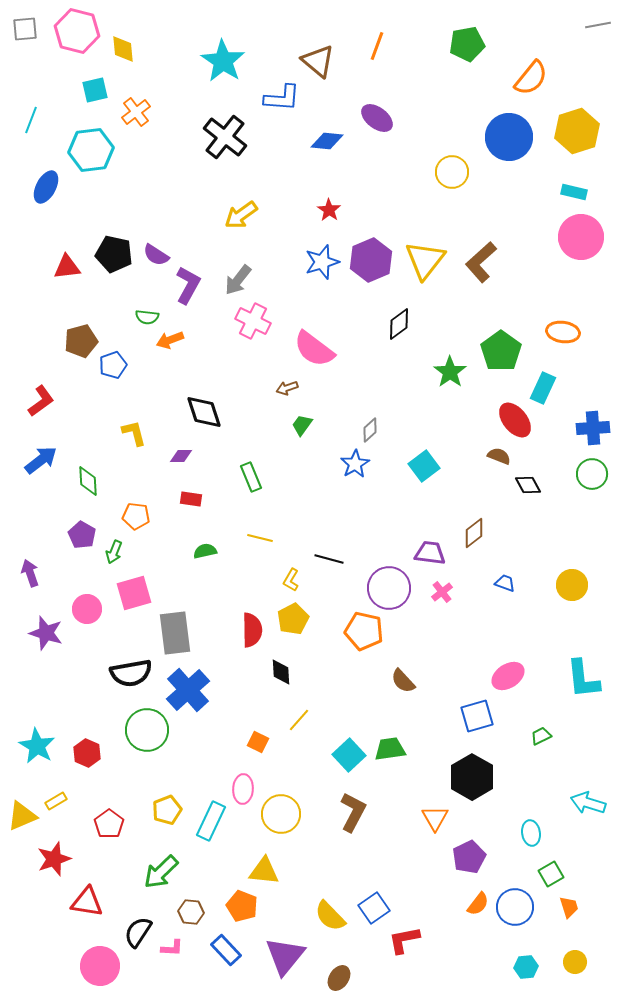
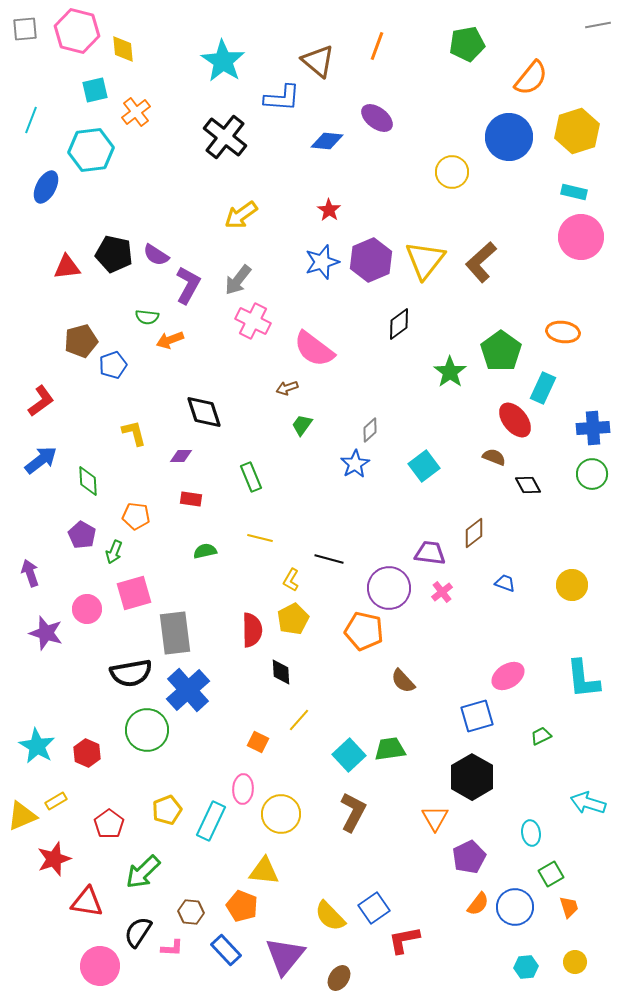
brown semicircle at (499, 456): moved 5 px left, 1 px down
green arrow at (161, 872): moved 18 px left
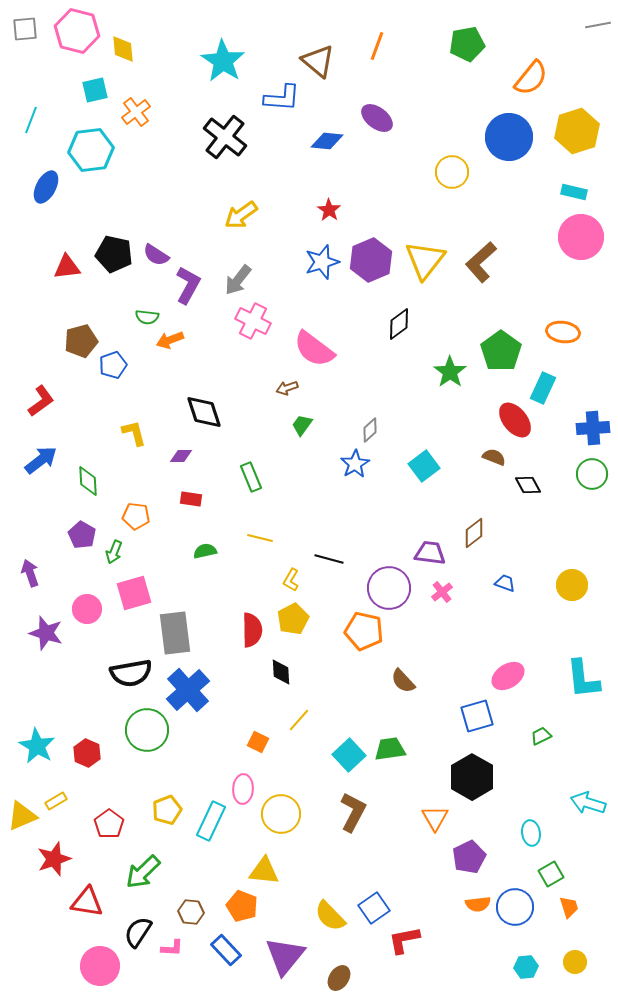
orange semicircle at (478, 904): rotated 45 degrees clockwise
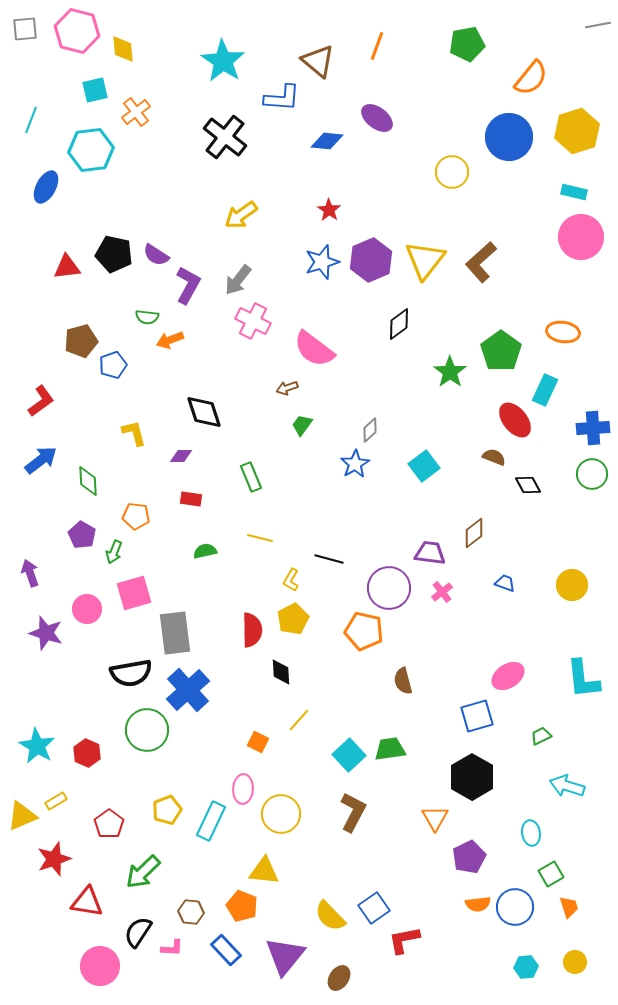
cyan rectangle at (543, 388): moved 2 px right, 2 px down
brown semicircle at (403, 681): rotated 28 degrees clockwise
cyan arrow at (588, 803): moved 21 px left, 17 px up
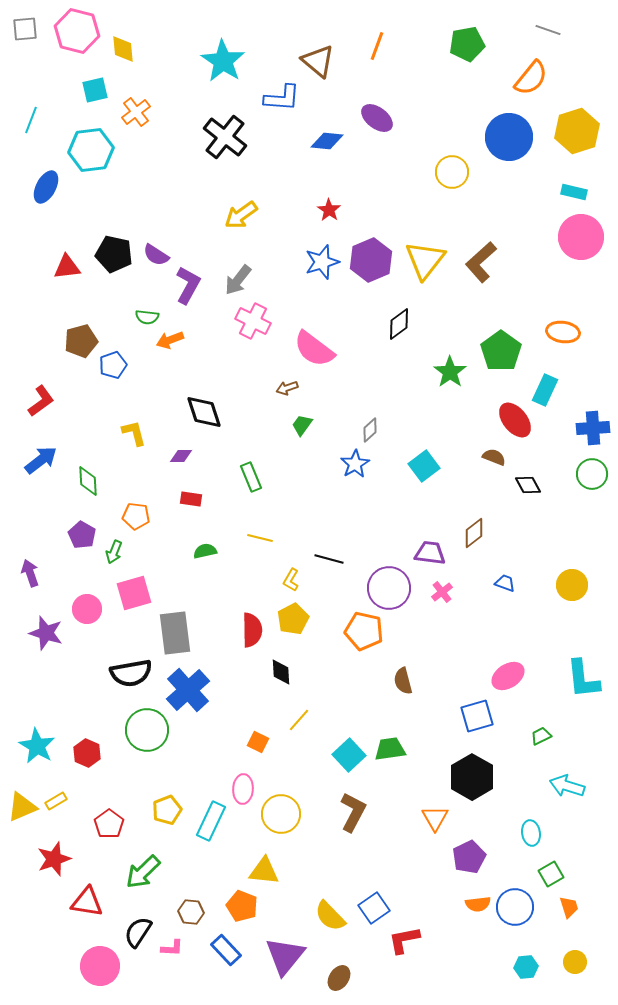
gray line at (598, 25): moved 50 px left, 5 px down; rotated 30 degrees clockwise
yellow triangle at (22, 816): moved 9 px up
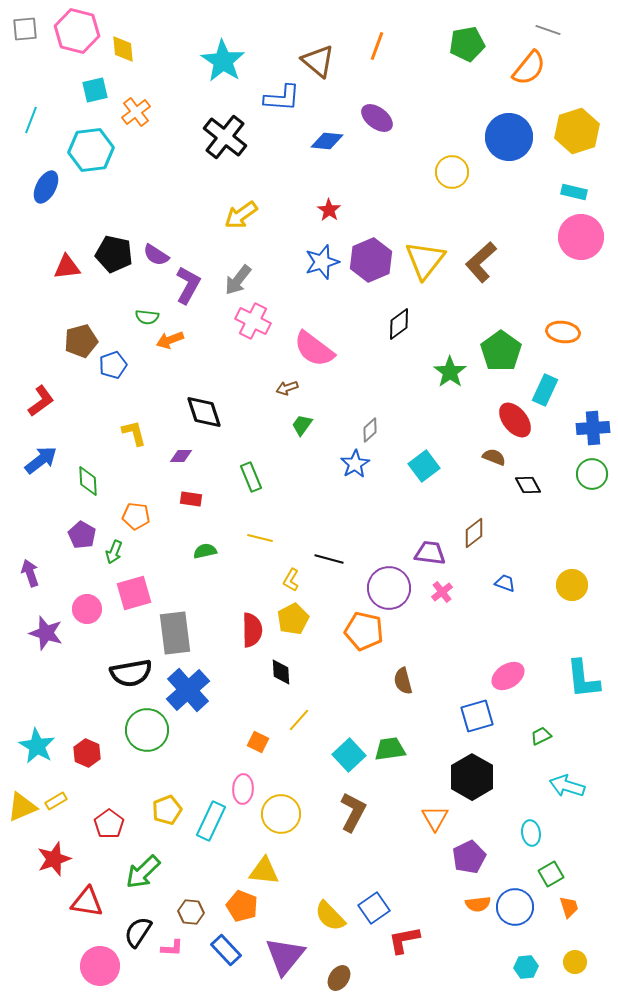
orange semicircle at (531, 78): moved 2 px left, 10 px up
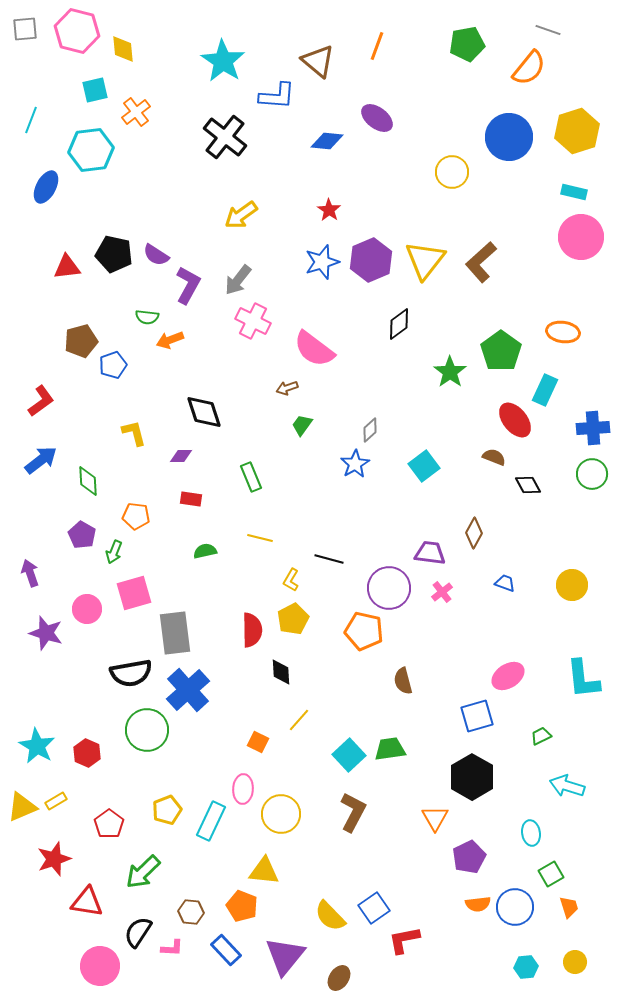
blue L-shape at (282, 98): moved 5 px left, 2 px up
brown diamond at (474, 533): rotated 24 degrees counterclockwise
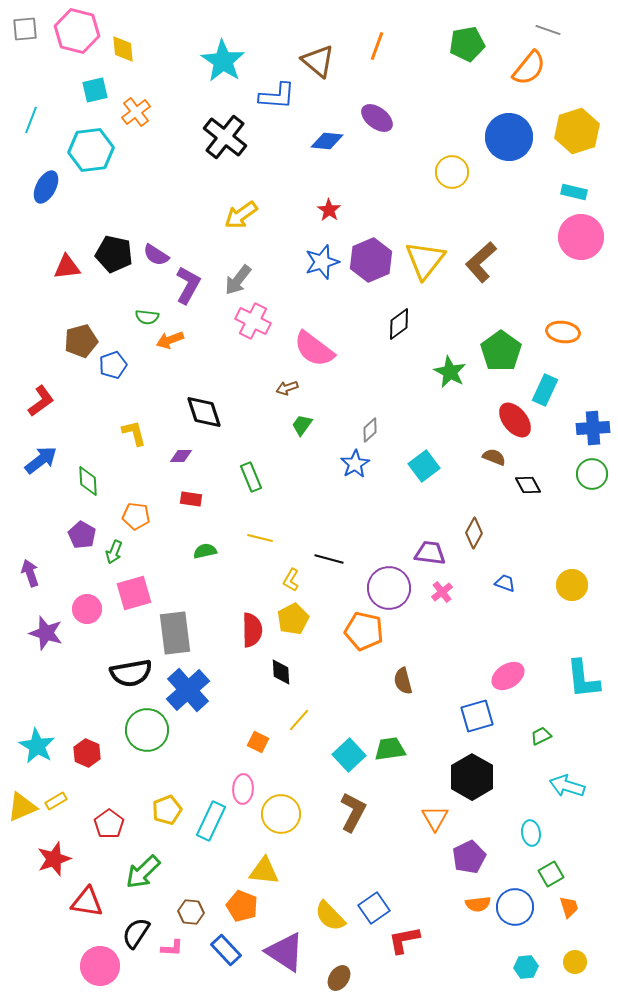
green star at (450, 372): rotated 8 degrees counterclockwise
black semicircle at (138, 932): moved 2 px left, 1 px down
purple triangle at (285, 956): moved 4 px up; rotated 36 degrees counterclockwise
